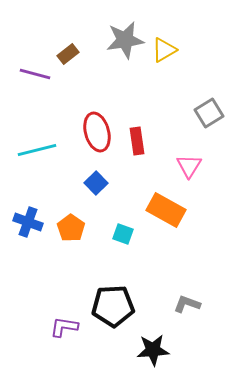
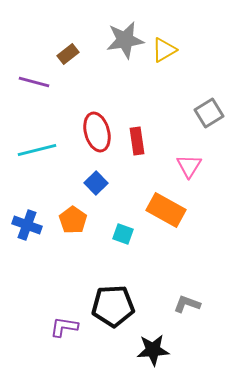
purple line: moved 1 px left, 8 px down
blue cross: moved 1 px left, 3 px down
orange pentagon: moved 2 px right, 8 px up
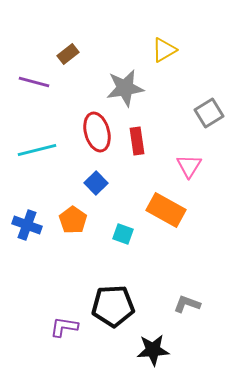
gray star: moved 48 px down
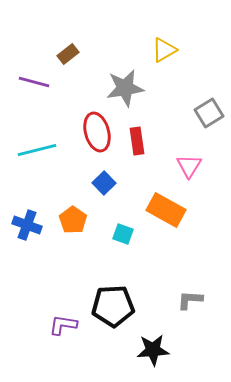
blue square: moved 8 px right
gray L-shape: moved 3 px right, 4 px up; rotated 16 degrees counterclockwise
purple L-shape: moved 1 px left, 2 px up
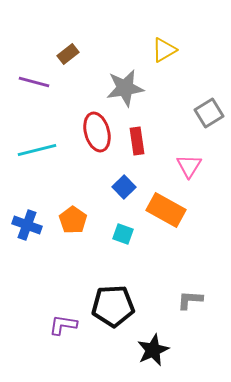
blue square: moved 20 px right, 4 px down
black star: rotated 20 degrees counterclockwise
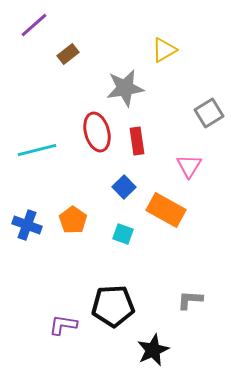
purple line: moved 57 px up; rotated 56 degrees counterclockwise
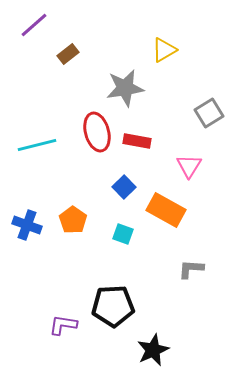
red rectangle: rotated 72 degrees counterclockwise
cyan line: moved 5 px up
gray L-shape: moved 1 px right, 31 px up
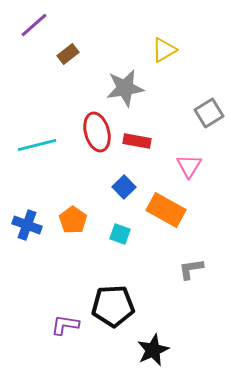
cyan square: moved 3 px left
gray L-shape: rotated 12 degrees counterclockwise
purple L-shape: moved 2 px right
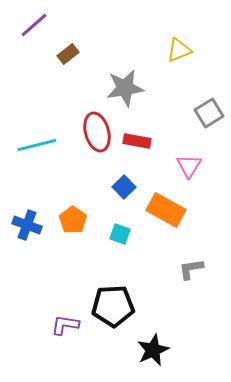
yellow triangle: moved 15 px right; rotated 8 degrees clockwise
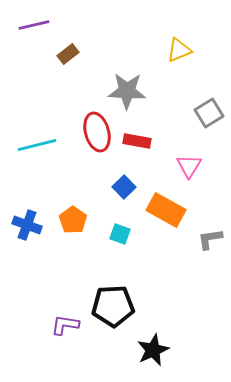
purple line: rotated 28 degrees clockwise
gray star: moved 2 px right, 3 px down; rotated 12 degrees clockwise
gray L-shape: moved 19 px right, 30 px up
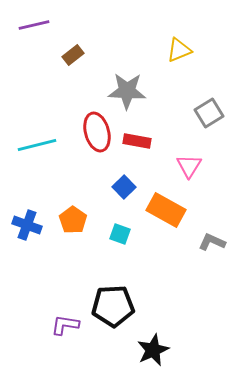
brown rectangle: moved 5 px right, 1 px down
gray L-shape: moved 2 px right, 3 px down; rotated 32 degrees clockwise
